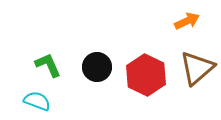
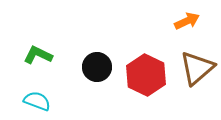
green L-shape: moved 10 px left, 10 px up; rotated 40 degrees counterclockwise
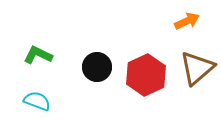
red hexagon: rotated 9 degrees clockwise
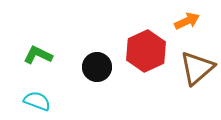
red hexagon: moved 24 px up
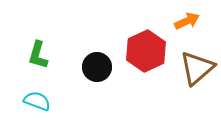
green L-shape: rotated 100 degrees counterclockwise
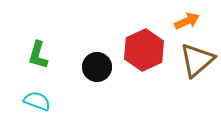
red hexagon: moved 2 px left, 1 px up
brown triangle: moved 8 px up
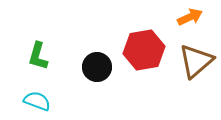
orange arrow: moved 3 px right, 4 px up
red hexagon: rotated 15 degrees clockwise
green L-shape: moved 1 px down
brown triangle: moved 1 px left, 1 px down
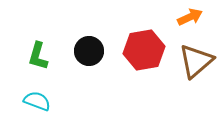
black circle: moved 8 px left, 16 px up
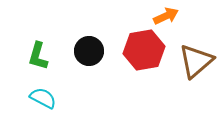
orange arrow: moved 24 px left, 1 px up
cyan semicircle: moved 6 px right, 3 px up; rotated 8 degrees clockwise
